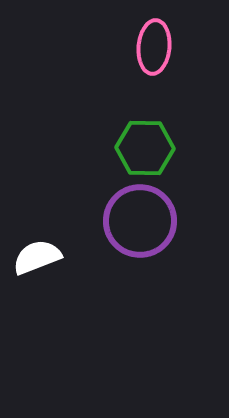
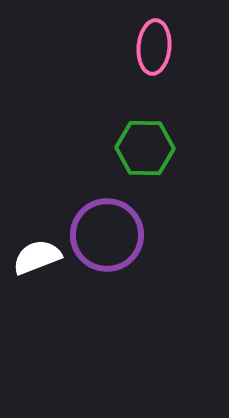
purple circle: moved 33 px left, 14 px down
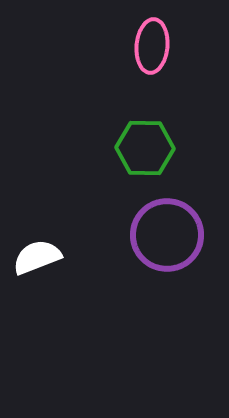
pink ellipse: moved 2 px left, 1 px up
purple circle: moved 60 px right
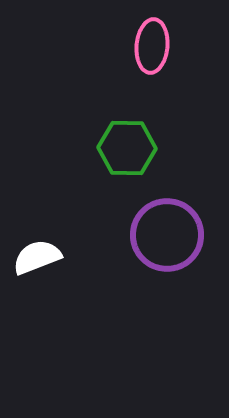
green hexagon: moved 18 px left
